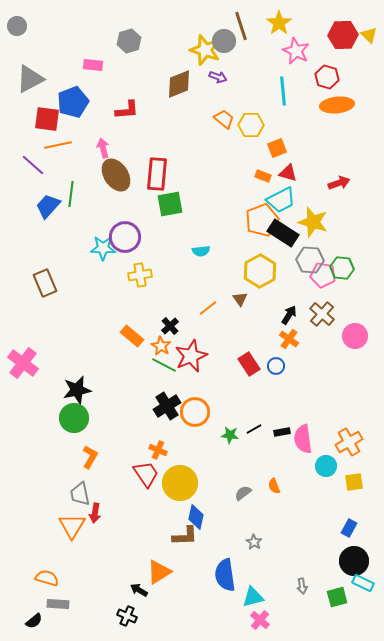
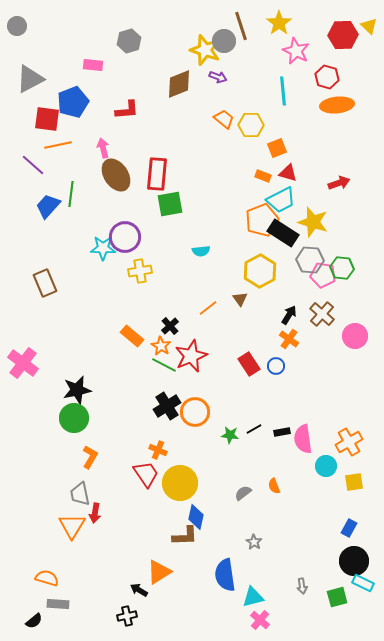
yellow triangle at (369, 35): moved 9 px up
yellow cross at (140, 275): moved 4 px up
black cross at (127, 616): rotated 36 degrees counterclockwise
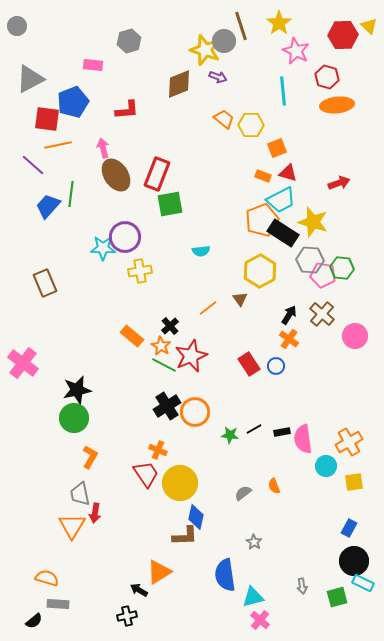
red rectangle at (157, 174): rotated 16 degrees clockwise
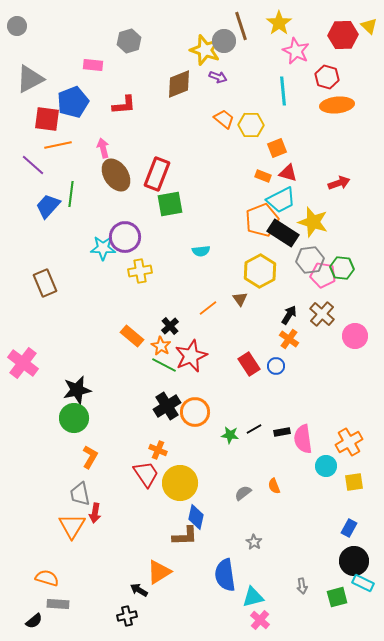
red L-shape at (127, 110): moved 3 px left, 5 px up
gray hexagon at (310, 260): rotated 12 degrees counterclockwise
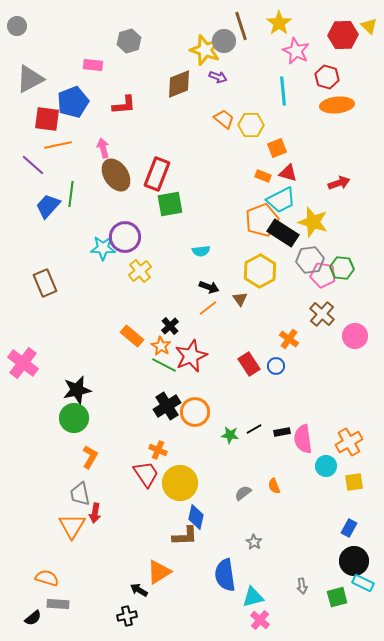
yellow cross at (140, 271): rotated 30 degrees counterclockwise
black arrow at (289, 315): moved 80 px left, 28 px up; rotated 78 degrees clockwise
black semicircle at (34, 621): moved 1 px left, 3 px up
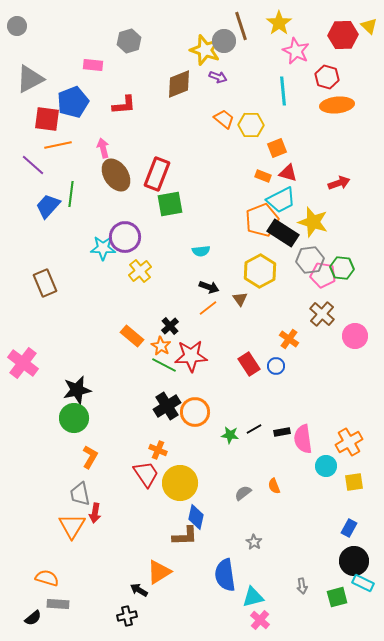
red star at (191, 356): rotated 20 degrees clockwise
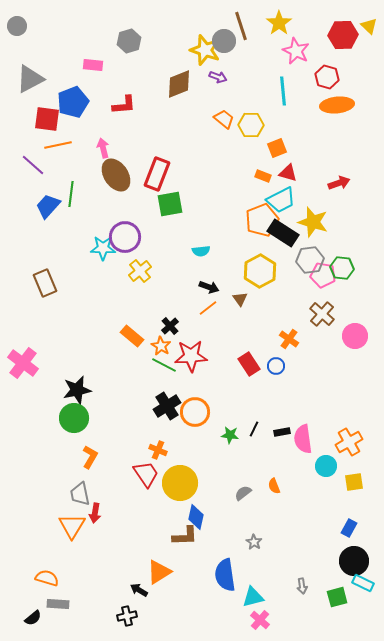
black line at (254, 429): rotated 35 degrees counterclockwise
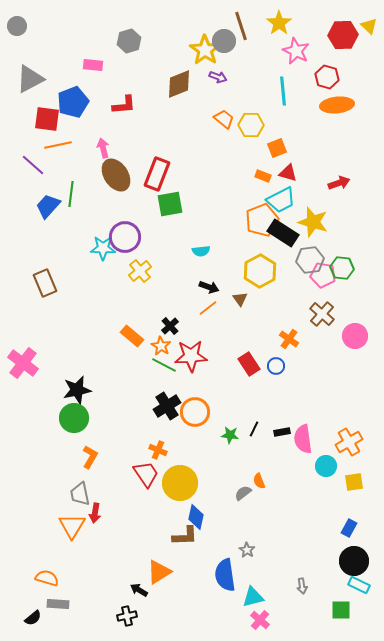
yellow star at (205, 50): rotated 16 degrees clockwise
orange semicircle at (274, 486): moved 15 px left, 5 px up
gray star at (254, 542): moved 7 px left, 8 px down
cyan rectangle at (363, 583): moved 4 px left, 2 px down
green square at (337, 597): moved 4 px right, 13 px down; rotated 15 degrees clockwise
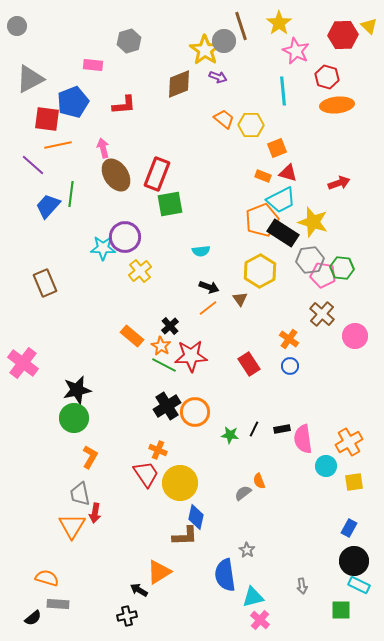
blue circle at (276, 366): moved 14 px right
black rectangle at (282, 432): moved 3 px up
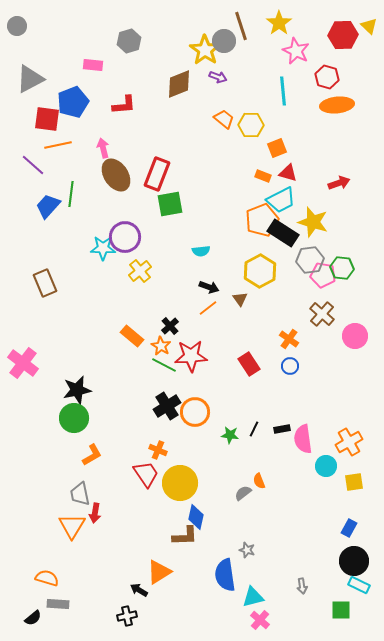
orange L-shape at (90, 457): moved 2 px right, 2 px up; rotated 30 degrees clockwise
gray star at (247, 550): rotated 14 degrees counterclockwise
